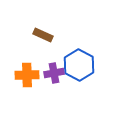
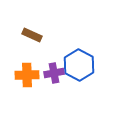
brown rectangle: moved 11 px left
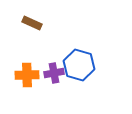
brown rectangle: moved 12 px up
blue hexagon: rotated 12 degrees counterclockwise
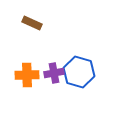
blue hexagon: moved 7 px down
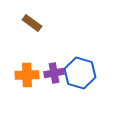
brown rectangle: rotated 12 degrees clockwise
blue hexagon: moved 1 px right, 1 px down
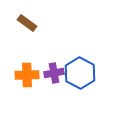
brown rectangle: moved 5 px left
blue hexagon: rotated 12 degrees clockwise
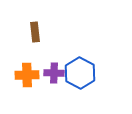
brown rectangle: moved 8 px right, 9 px down; rotated 48 degrees clockwise
purple cross: rotated 12 degrees clockwise
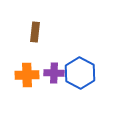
brown rectangle: rotated 12 degrees clockwise
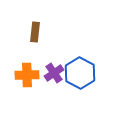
purple cross: rotated 36 degrees counterclockwise
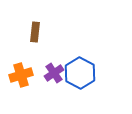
orange cross: moved 6 px left; rotated 15 degrees counterclockwise
